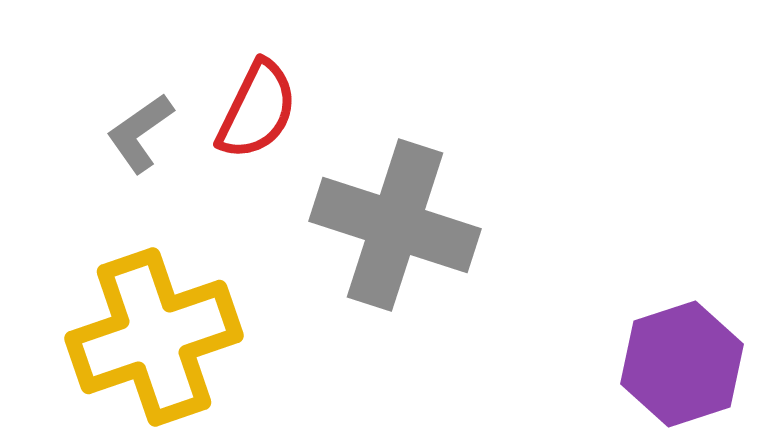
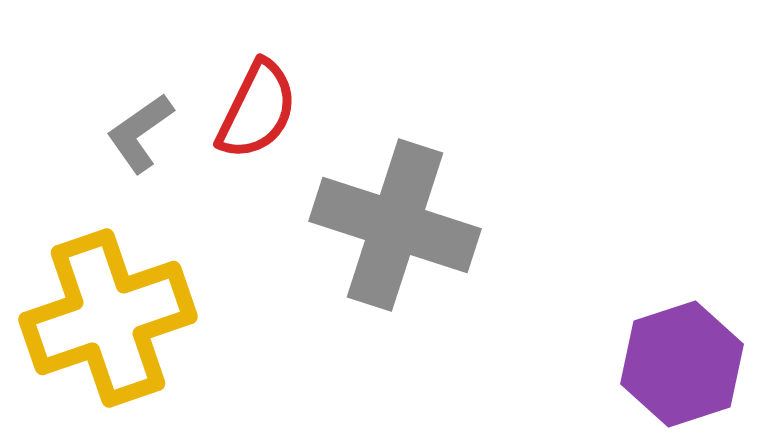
yellow cross: moved 46 px left, 19 px up
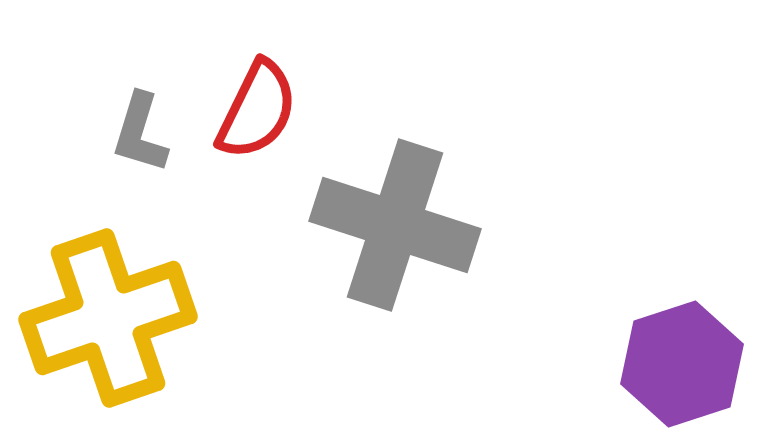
gray L-shape: rotated 38 degrees counterclockwise
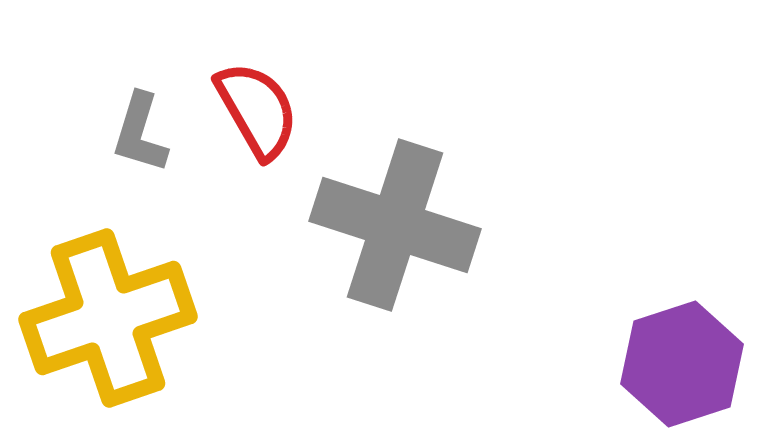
red semicircle: rotated 56 degrees counterclockwise
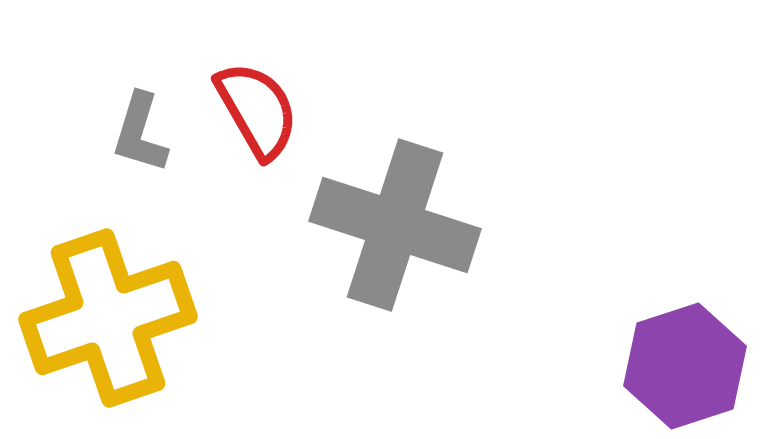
purple hexagon: moved 3 px right, 2 px down
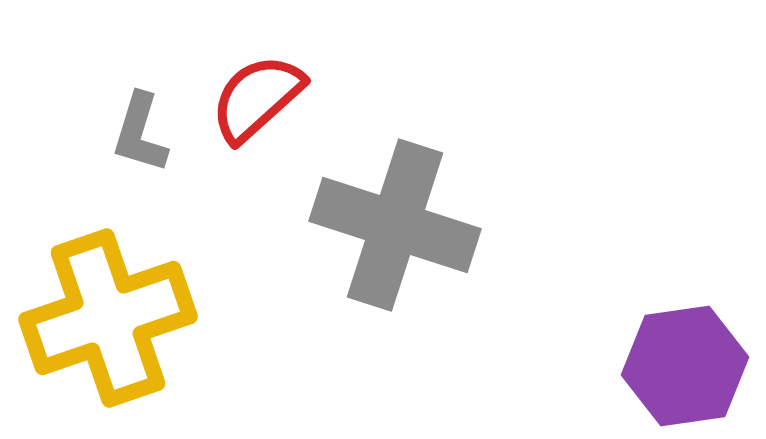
red semicircle: moved 12 px up; rotated 102 degrees counterclockwise
purple hexagon: rotated 10 degrees clockwise
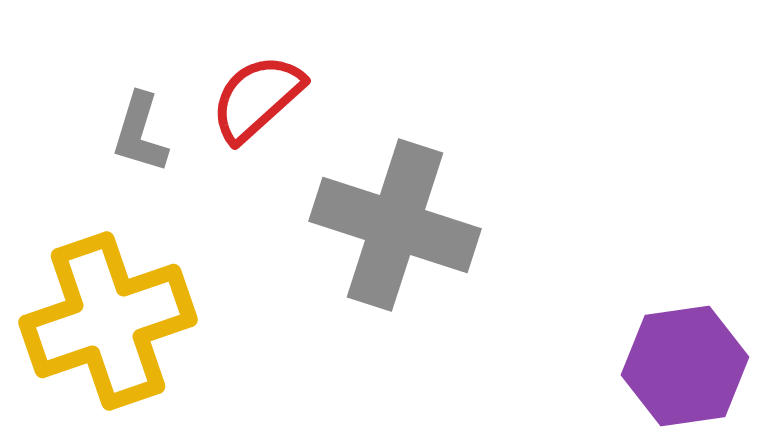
yellow cross: moved 3 px down
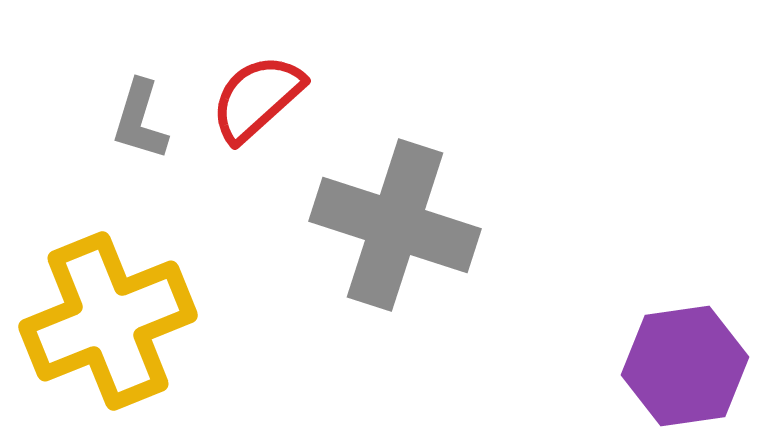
gray L-shape: moved 13 px up
yellow cross: rotated 3 degrees counterclockwise
